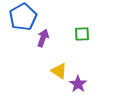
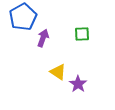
yellow triangle: moved 1 px left, 1 px down
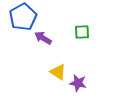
green square: moved 2 px up
purple arrow: rotated 78 degrees counterclockwise
purple star: moved 1 px up; rotated 24 degrees counterclockwise
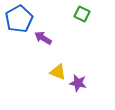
blue pentagon: moved 4 px left, 2 px down
green square: moved 18 px up; rotated 28 degrees clockwise
yellow triangle: rotated 12 degrees counterclockwise
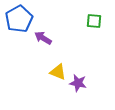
green square: moved 12 px right, 7 px down; rotated 21 degrees counterclockwise
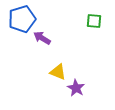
blue pentagon: moved 3 px right; rotated 12 degrees clockwise
purple arrow: moved 1 px left
purple star: moved 2 px left, 5 px down; rotated 18 degrees clockwise
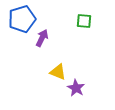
green square: moved 10 px left
purple arrow: rotated 84 degrees clockwise
